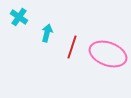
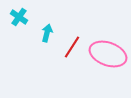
red line: rotated 15 degrees clockwise
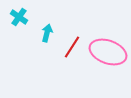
pink ellipse: moved 2 px up
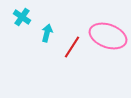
cyan cross: moved 3 px right
pink ellipse: moved 16 px up
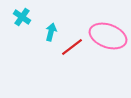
cyan arrow: moved 4 px right, 1 px up
red line: rotated 20 degrees clockwise
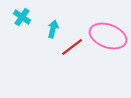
cyan arrow: moved 2 px right, 3 px up
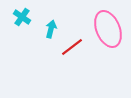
cyan arrow: moved 2 px left
pink ellipse: moved 7 px up; rotated 48 degrees clockwise
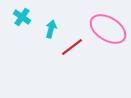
pink ellipse: rotated 36 degrees counterclockwise
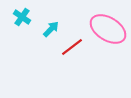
cyan arrow: rotated 30 degrees clockwise
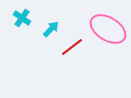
cyan cross: moved 1 px down
